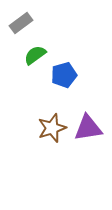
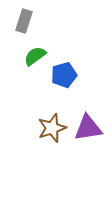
gray rectangle: moved 3 px right, 2 px up; rotated 35 degrees counterclockwise
green semicircle: moved 1 px down
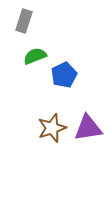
green semicircle: rotated 15 degrees clockwise
blue pentagon: rotated 10 degrees counterclockwise
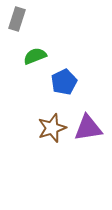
gray rectangle: moved 7 px left, 2 px up
blue pentagon: moved 7 px down
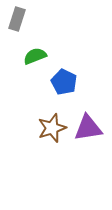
blue pentagon: rotated 20 degrees counterclockwise
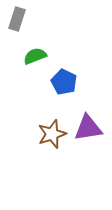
brown star: moved 6 px down
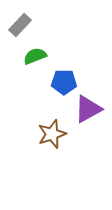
gray rectangle: moved 3 px right, 6 px down; rotated 25 degrees clockwise
blue pentagon: rotated 25 degrees counterclockwise
purple triangle: moved 19 px up; rotated 20 degrees counterclockwise
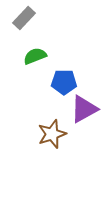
gray rectangle: moved 4 px right, 7 px up
purple triangle: moved 4 px left
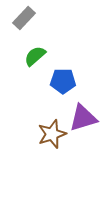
green semicircle: rotated 20 degrees counterclockwise
blue pentagon: moved 1 px left, 1 px up
purple triangle: moved 1 px left, 9 px down; rotated 12 degrees clockwise
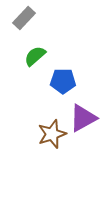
purple triangle: rotated 12 degrees counterclockwise
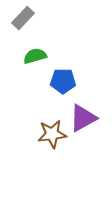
gray rectangle: moved 1 px left
green semicircle: rotated 25 degrees clockwise
brown star: rotated 12 degrees clockwise
